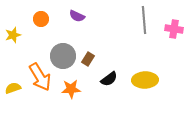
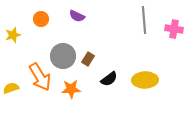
yellow semicircle: moved 2 px left
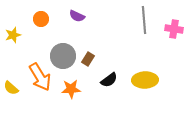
black semicircle: moved 1 px down
yellow semicircle: rotated 119 degrees counterclockwise
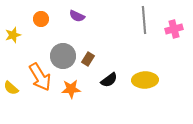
pink cross: rotated 24 degrees counterclockwise
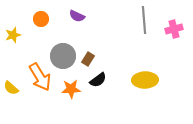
black semicircle: moved 11 px left
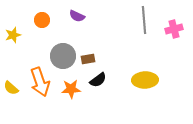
orange circle: moved 1 px right, 1 px down
brown rectangle: rotated 48 degrees clockwise
orange arrow: moved 5 px down; rotated 12 degrees clockwise
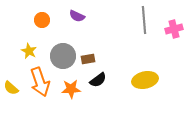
yellow star: moved 16 px right, 16 px down; rotated 28 degrees counterclockwise
yellow ellipse: rotated 10 degrees counterclockwise
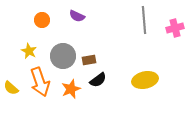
pink cross: moved 1 px right, 1 px up
brown rectangle: moved 1 px right, 1 px down
orange star: rotated 18 degrees counterclockwise
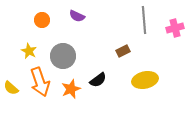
brown rectangle: moved 34 px right, 9 px up; rotated 16 degrees counterclockwise
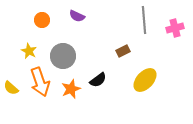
yellow ellipse: rotated 35 degrees counterclockwise
